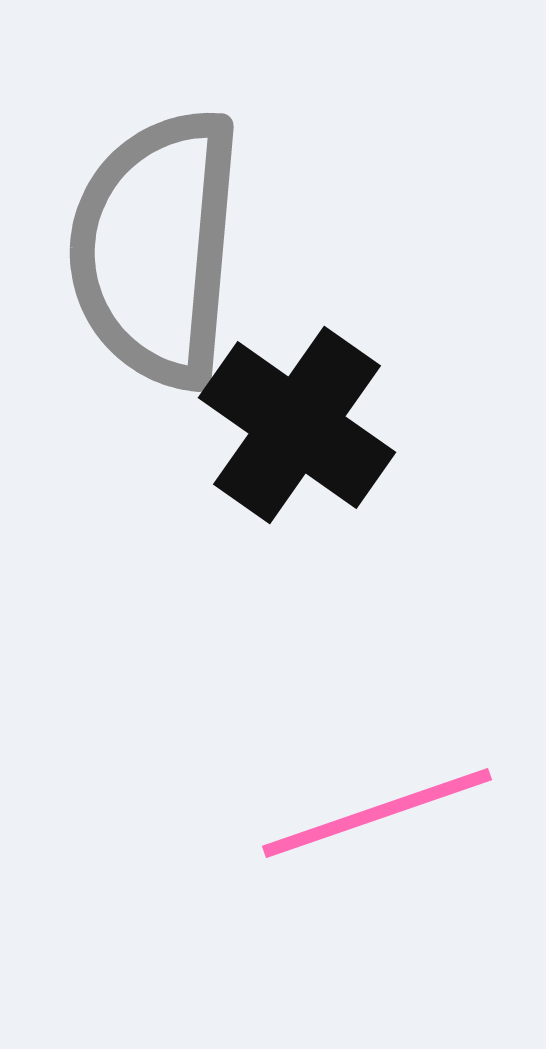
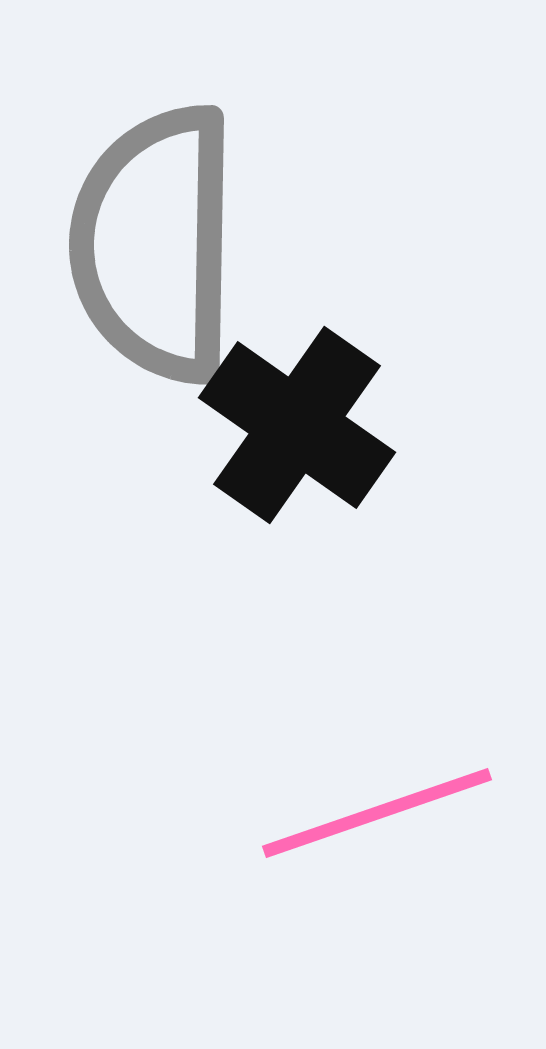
gray semicircle: moved 1 px left, 4 px up; rotated 4 degrees counterclockwise
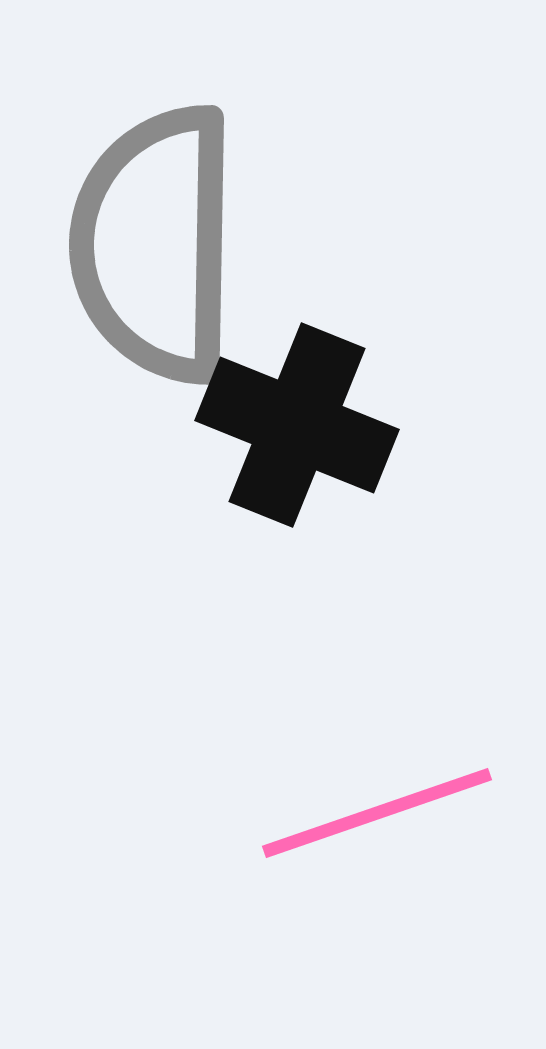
black cross: rotated 13 degrees counterclockwise
